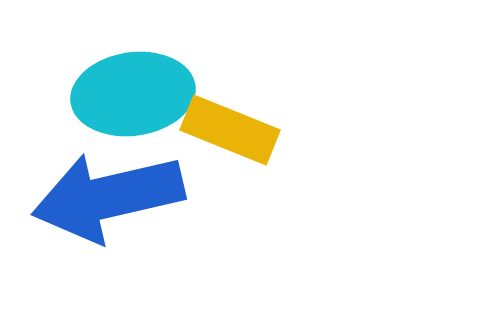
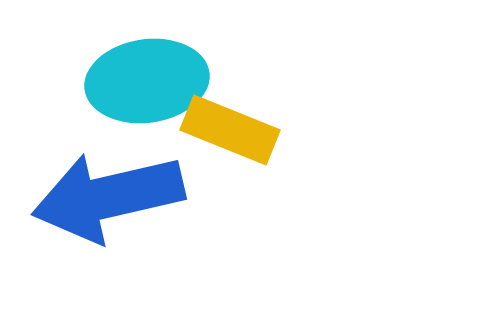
cyan ellipse: moved 14 px right, 13 px up
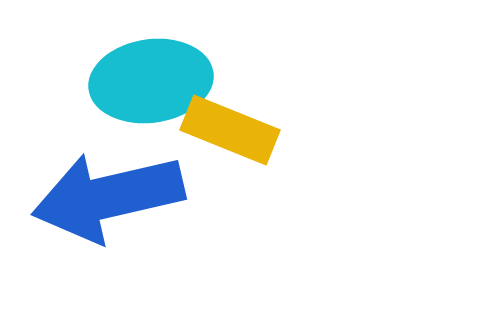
cyan ellipse: moved 4 px right
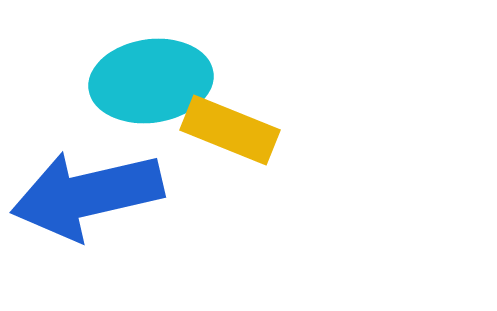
blue arrow: moved 21 px left, 2 px up
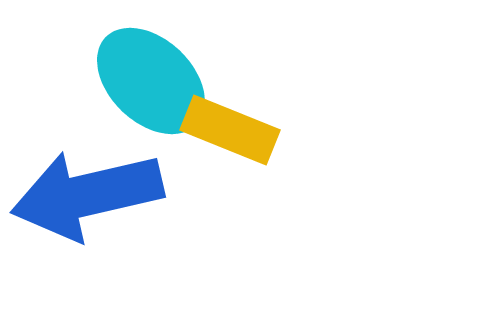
cyan ellipse: rotated 52 degrees clockwise
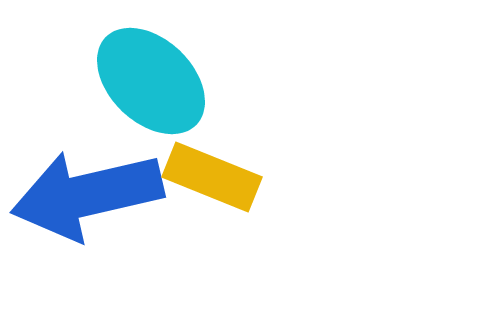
yellow rectangle: moved 18 px left, 47 px down
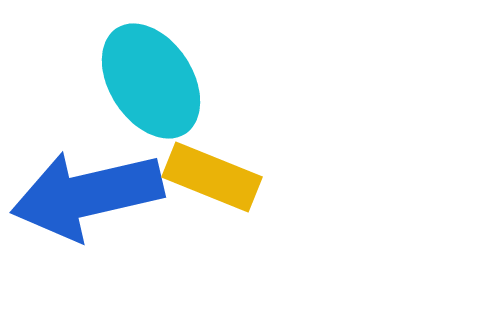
cyan ellipse: rotated 13 degrees clockwise
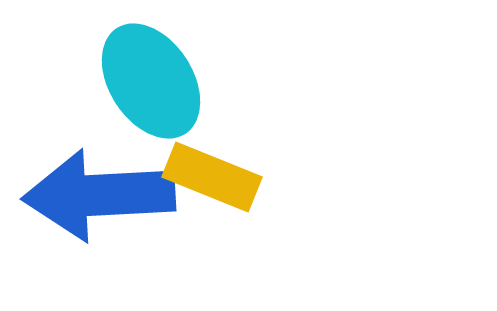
blue arrow: moved 12 px right; rotated 10 degrees clockwise
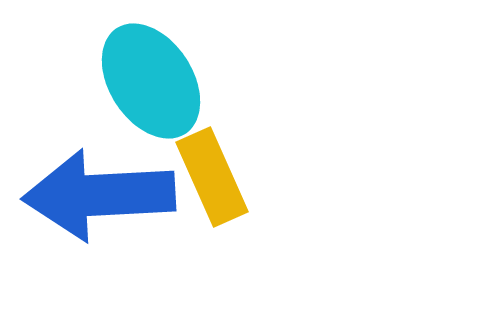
yellow rectangle: rotated 44 degrees clockwise
